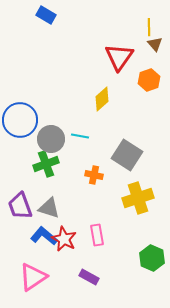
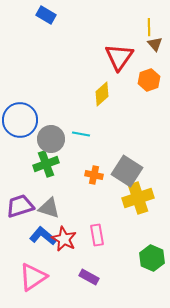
yellow diamond: moved 5 px up
cyan line: moved 1 px right, 2 px up
gray square: moved 16 px down
purple trapezoid: rotated 92 degrees clockwise
blue L-shape: moved 1 px left
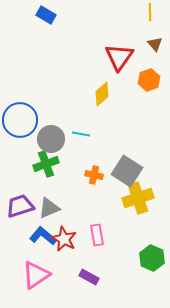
yellow line: moved 1 px right, 15 px up
gray triangle: rotated 40 degrees counterclockwise
pink triangle: moved 3 px right, 2 px up
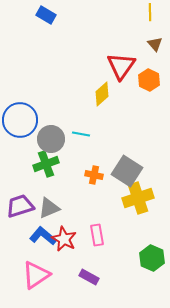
red triangle: moved 2 px right, 9 px down
orange hexagon: rotated 15 degrees counterclockwise
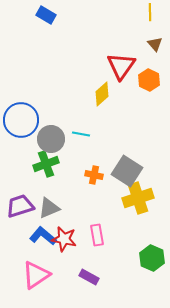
blue circle: moved 1 px right
red star: rotated 15 degrees counterclockwise
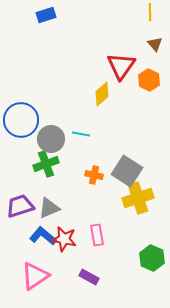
blue rectangle: rotated 48 degrees counterclockwise
pink triangle: moved 1 px left, 1 px down
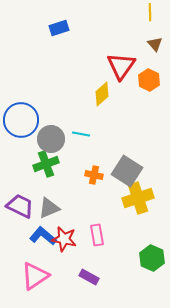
blue rectangle: moved 13 px right, 13 px down
purple trapezoid: rotated 44 degrees clockwise
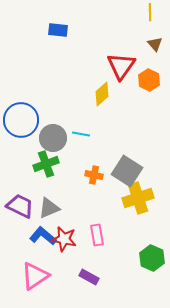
blue rectangle: moved 1 px left, 2 px down; rotated 24 degrees clockwise
gray circle: moved 2 px right, 1 px up
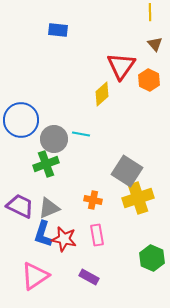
gray circle: moved 1 px right, 1 px down
orange cross: moved 1 px left, 25 px down
blue L-shape: moved 2 px up; rotated 112 degrees counterclockwise
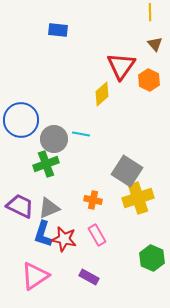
pink rectangle: rotated 20 degrees counterclockwise
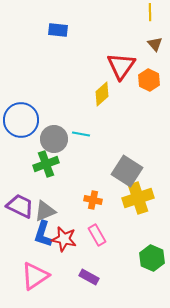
gray triangle: moved 4 px left, 3 px down
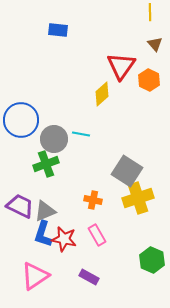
green hexagon: moved 2 px down
